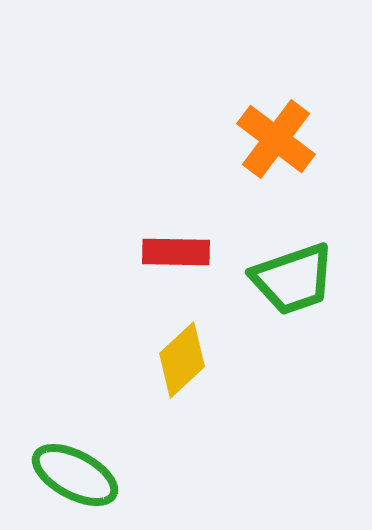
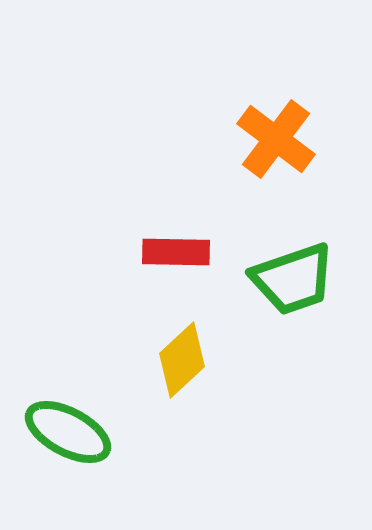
green ellipse: moved 7 px left, 43 px up
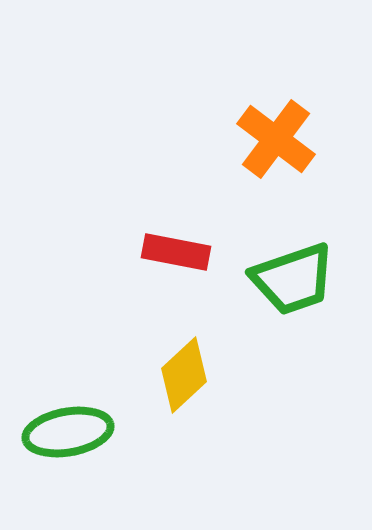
red rectangle: rotated 10 degrees clockwise
yellow diamond: moved 2 px right, 15 px down
green ellipse: rotated 38 degrees counterclockwise
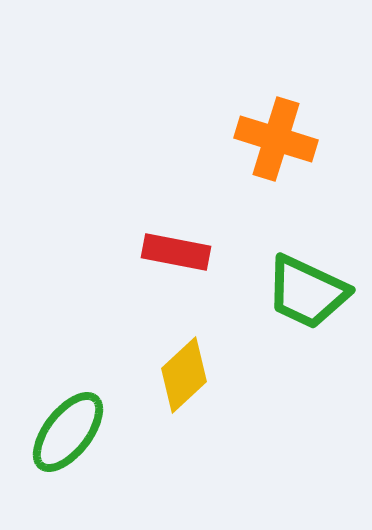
orange cross: rotated 20 degrees counterclockwise
green trapezoid: moved 14 px right, 13 px down; rotated 44 degrees clockwise
green ellipse: rotated 42 degrees counterclockwise
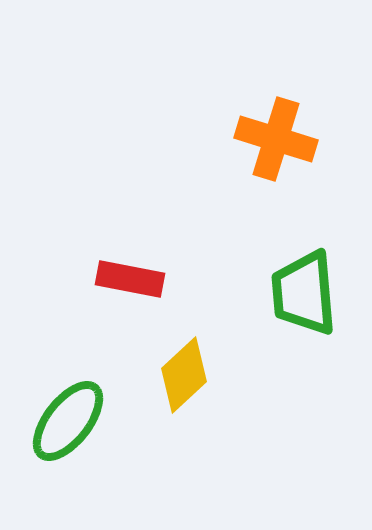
red rectangle: moved 46 px left, 27 px down
green trapezoid: moved 3 px left, 1 px down; rotated 60 degrees clockwise
green ellipse: moved 11 px up
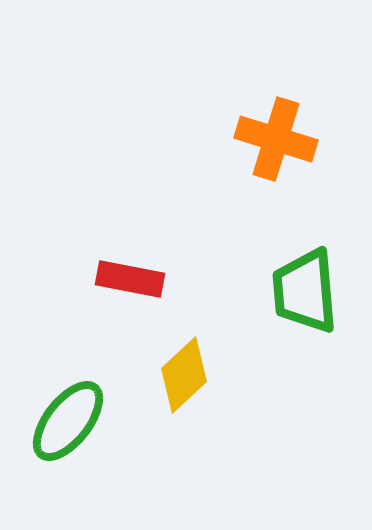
green trapezoid: moved 1 px right, 2 px up
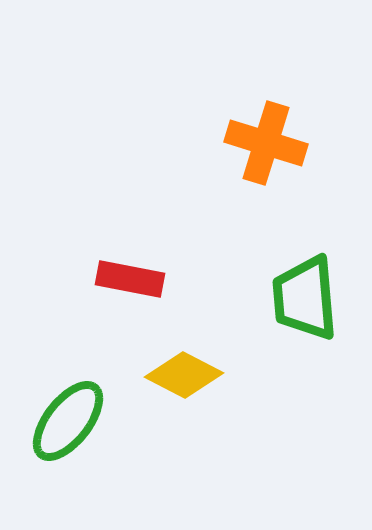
orange cross: moved 10 px left, 4 px down
green trapezoid: moved 7 px down
yellow diamond: rotated 70 degrees clockwise
